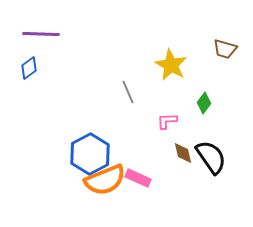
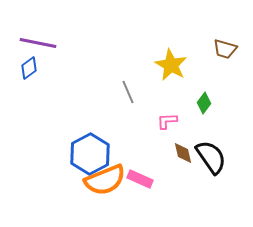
purple line: moved 3 px left, 9 px down; rotated 9 degrees clockwise
pink rectangle: moved 2 px right, 1 px down
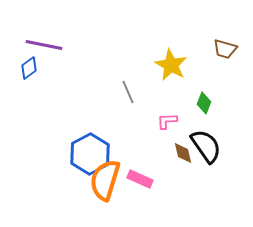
purple line: moved 6 px right, 2 px down
green diamond: rotated 15 degrees counterclockwise
black semicircle: moved 5 px left, 11 px up
orange semicircle: rotated 129 degrees clockwise
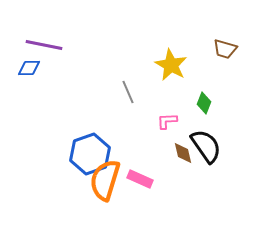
blue diamond: rotated 35 degrees clockwise
blue hexagon: rotated 9 degrees clockwise
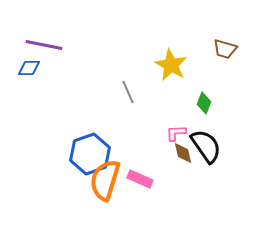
pink L-shape: moved 9 px right, 12 px down
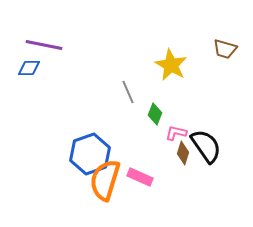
green diamond: moved 49 px left, 11 px down
pink L-shape: rotated 15 degrees clockwise
brown diamond: rotated 30 degrees clockwise
pink rectangle: moved 2 px up
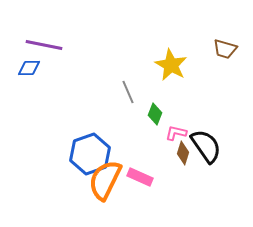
orange semicircle: rotated 9 degrees clockwise
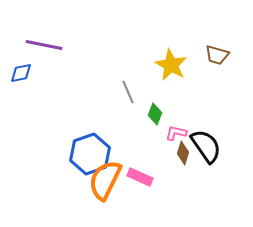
brown trapezoid: moved 8 px left, 6 px down
blue diamond: moved 8 px left, 5 px down; rotated 10 degrees counterclockwise
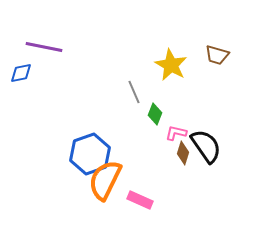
purple line: moved 2 px down
gray line: moved 6 px right
pink rectangle: moved 23 px down
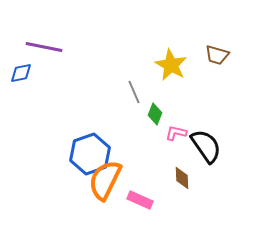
brown diamond: moved 1 px left, 25 px down; rotated 20 degrees counterclockwise
